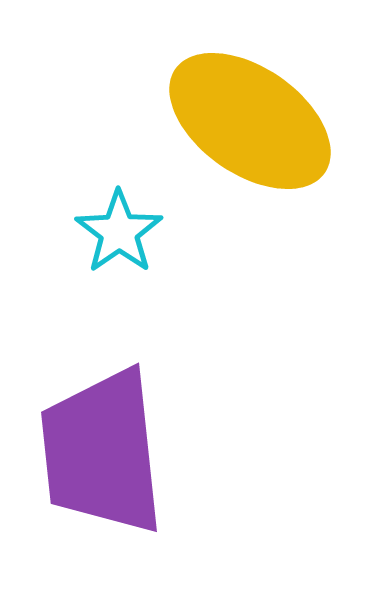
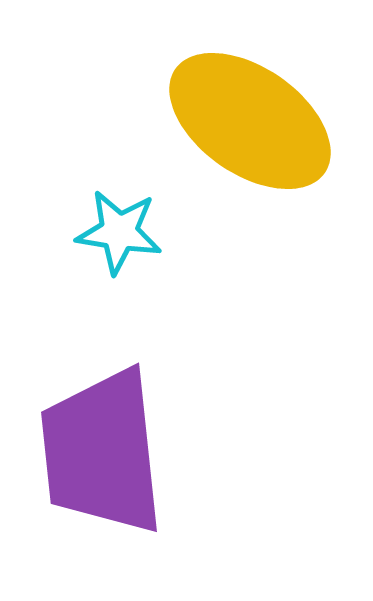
cyan star: rotated 28 degrees counterclockwise
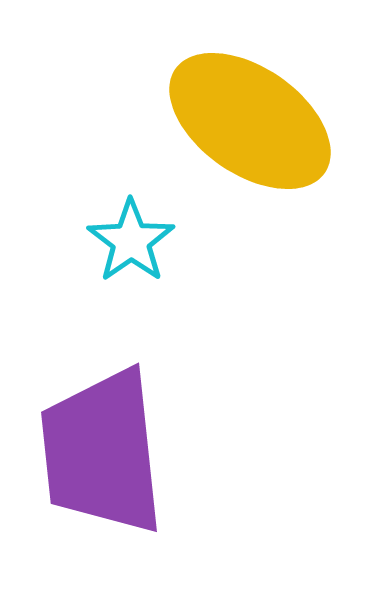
cyan star: moved 12 px right, 9 px down; rotated 28 degrees clockwise
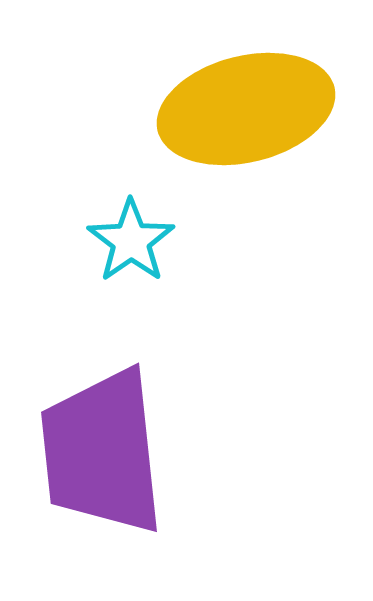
yellow ellipse: moved 4 px left, 12 px up; rotated 49 degrees counterclockwise
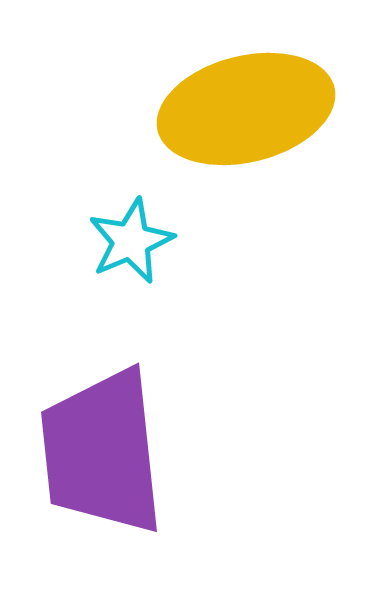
cyan star: rotated 12 degrees clockwise
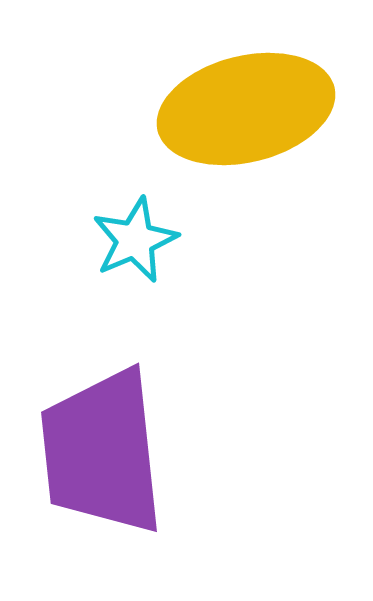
cyan star: moved 4 px right, 1 px up
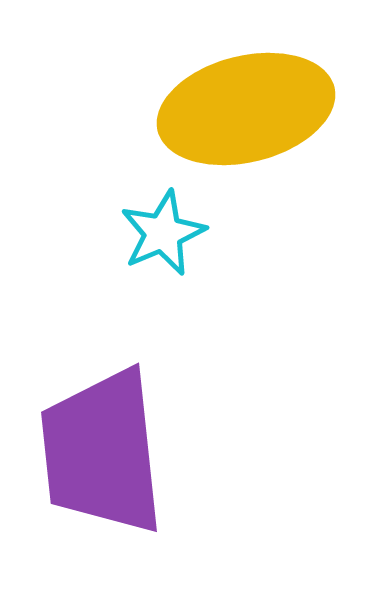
cyan star: moved 28 px right, 7 px up
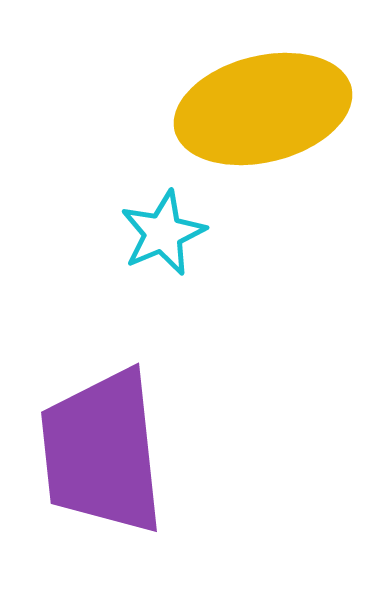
yellow ellipse: moved 17 px right
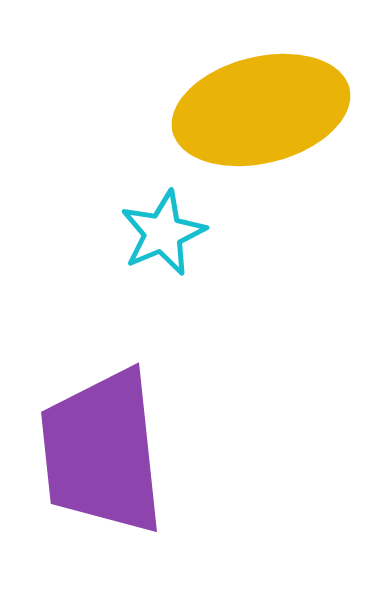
yellow ellipse: moved 2 px left, 1 px down
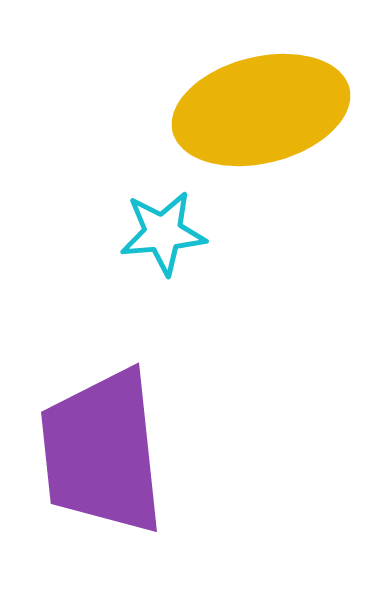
cyan star: rotated 18 degrees clockwise
